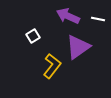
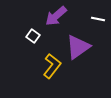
purple arrow: moved 12 px left; rotated 65 degrees counterclockwise
white square: rotated 24 degrees counterclockwise
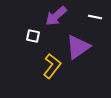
white line: moved 3 px left, 2 px up
white square: rotated 24 degrees counterclockwise
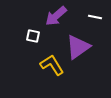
yellow L-shape: moved 1 px up; rotated 70 degrees counterclockwise
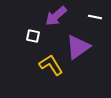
yellow L-shape: moved 1 px left
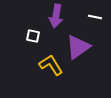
purple arrow: rotated 40 degrees counterclockwise
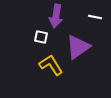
white square: moved 8 px right, 1 px down
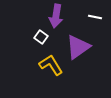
white square: rotated 24 degrees clockwise
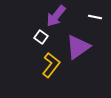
purple arrow: rotated 30 degrees clockwise
yellow L-shape: rotated 70 degrees clockwise
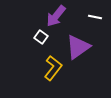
yellow L-shape: moved 2 px right, 3 px down
